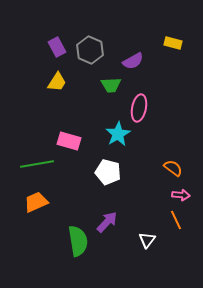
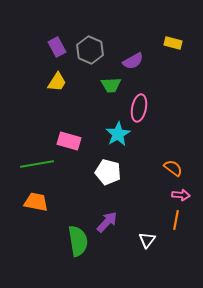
orange trapezoid: rotated 35 degrees clockwise
orange line: rotated 36 degrees clockwise
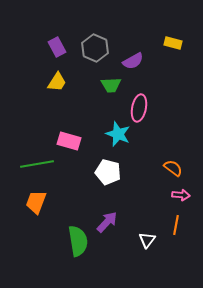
gray hexagon: moved 5 px right, 2 px up
cyan star: rotated 20 degrees counterclockwise
orange trapezoid: rotated 80 degrees counterclockwise
orange line: moved 5 px down
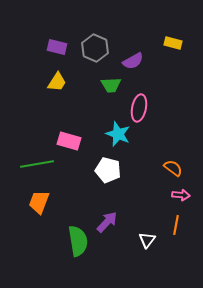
purple rectangle: rotated 48 degrees counterclockwise
white pentagon: moved 2 px up
orange trapezoid: moved 3 px right
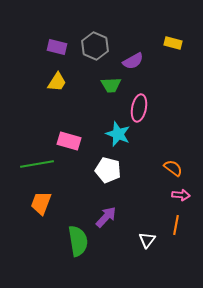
gray hexagon: moved 2 px up
orange trapezoid: moved 2 px right, 1 px down
purple arrow: moved 1 px left, 5 px up
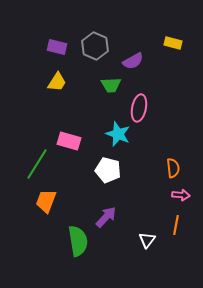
green line: rotated 48 degrees counterclockwise
orange semicircle: rotated 48 degrees clockwise
orange trapezoid: moved 5 px right, 2 px up
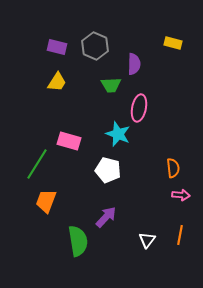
purple semicircle: moved 1 px right, 3 px down; rotated 60 degrees counterclockwise
orange line: moved 4 px right, 10 px down
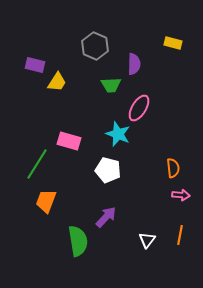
purple rectangle: moved 22 px left, 18 px down
pink ellipse: rotated 20 degrees clockwise
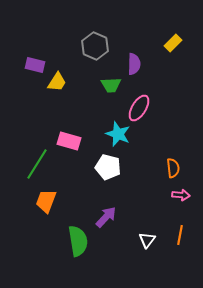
yellow rectangle: rotated 60 degrees counterclockwise
white pentagon: moved 3 px up
